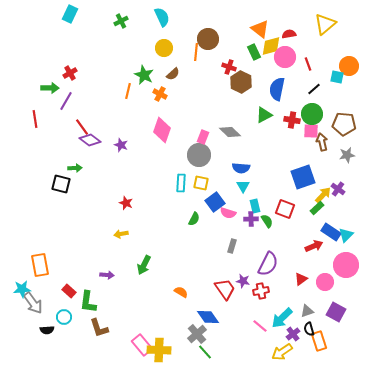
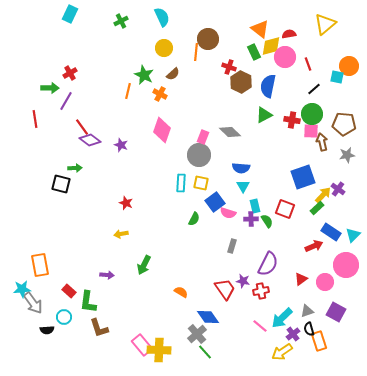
blue semicircle at (277, 89): moved 9 px left, 3 px up
cyan triangle at (346, 235): moved 7 px right
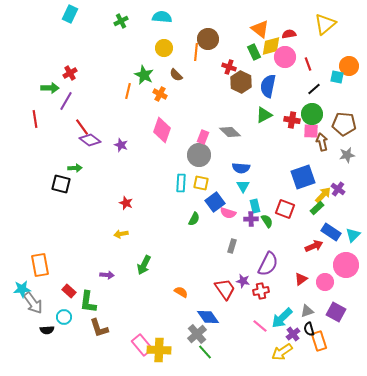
cyan semicircle at (162, 17): rotated 60 degrees counterclockwise
brown semicircle at (173, 74): moved 3 px right, 1 px down; rotated 88 degrees clockwise
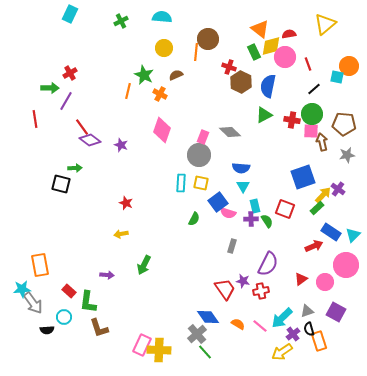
brown semicircle at (176, 75): rotated 112 degrees clockwise
blue square at (215, 202): moved 3 px right
orange semicircle at (181, 292): moved 57 px right, 32 px down
pink rectangle at (142, 345): rotated 65 degrees clockwise
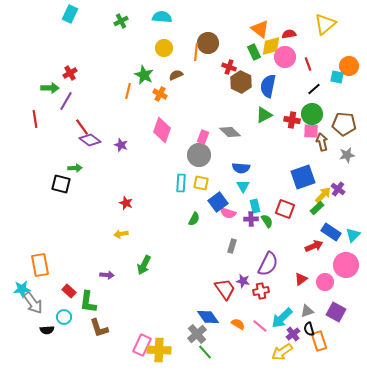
brown circle at (208, 39): moved 4 px down
